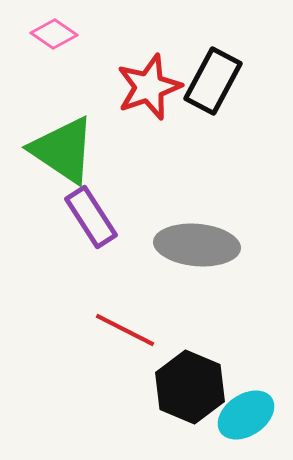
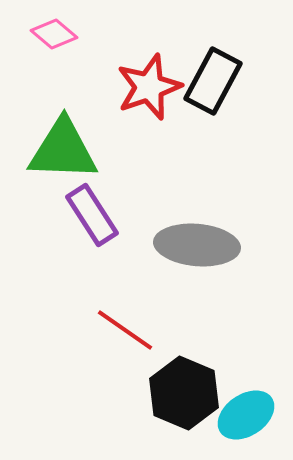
pink diamond: rotated 6 degrees clockwise
green triangle: rotated 32 degrees counterclockwise
purple rectangle: moved 1 px right, 2 px up
red line: rotated 8 degrees clockwise
black hexagon: moved 6 px left, 6 px down
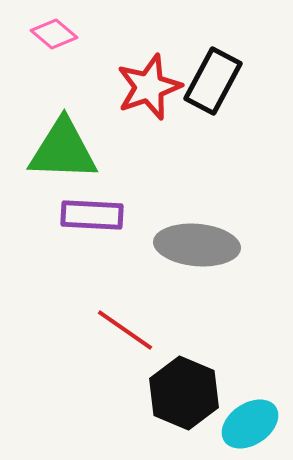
purple rectangle: rotated 54 degrees counterclockwise
cyan ellipse: moved 4 px right, 9 px down
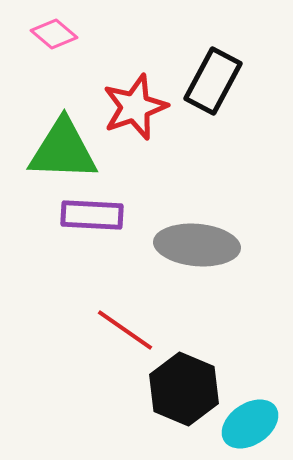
red star: moved 14 px left, 20 px down
black hexagon: moved 4 px up
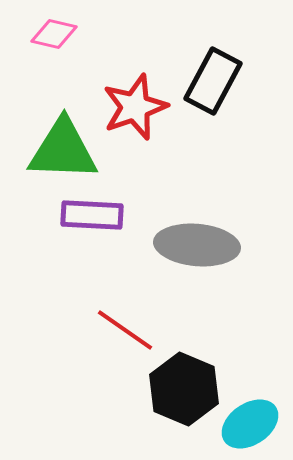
pink diamond: rotated 27 degrees counterclockwise
